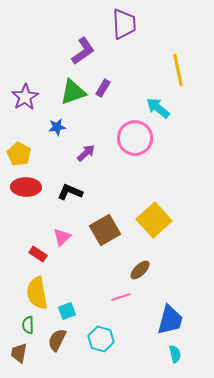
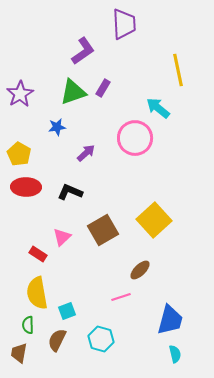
purple star: moved 5 px left, 3 px up
brown square: moved 2 px left
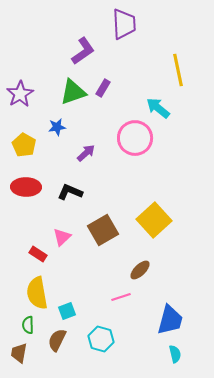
yellow pentagon: moved 5 px right, 9 px up
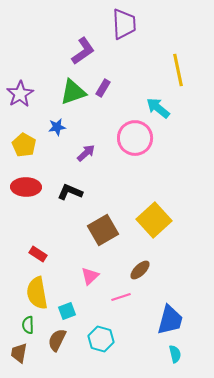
pink triangle: moved 28 px right, 39 px down
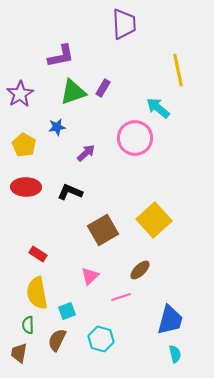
purple L-shape: moved 22 px left, 5 px down; rotated 24 degrees clockwise
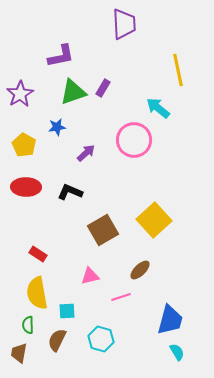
pink circle: moved 1 px left, 2 px down
pink triangle: rotated 30 degrees clockwise
cyan square: rotated 18 degrees clockwise
cyan semicircle: moved 2 px right, 2 px up; rotated 18 degrees counterclockwise
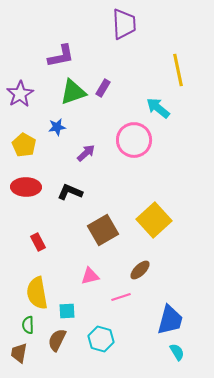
red rectangle: moved 12 px up; rotated 30 degrees clockwise
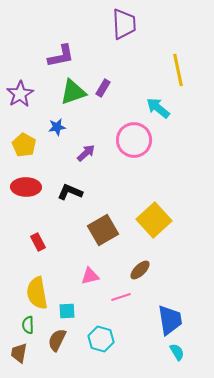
blue trapezoid: rotated 24 degrees counterclockwise
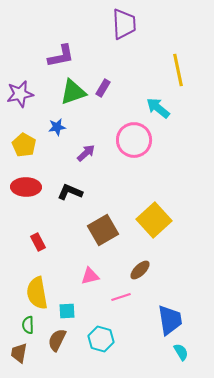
purple star: rotated 20 degrees clockwise
cyan semicircle: moved 4 px right
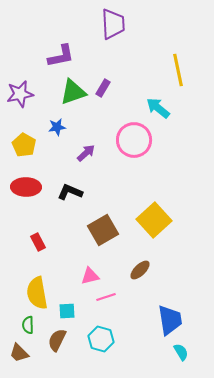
purple trapezoid: moved 11 px left
pink line: moved 15 px left
brown trapezoid: rotated 55 degrees counterclockwise
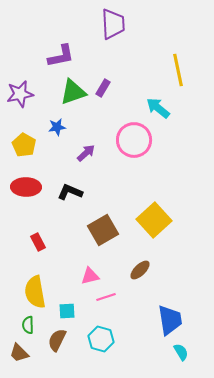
yellow semicircle: moved 2 px left, 1 px up
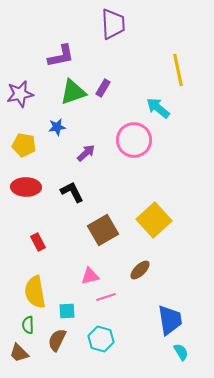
yellow pentagon: rotated 20 degrees counterclockwise
black L-shape: moved 2 px right; rotated 40 degrees clockwise
